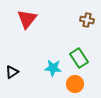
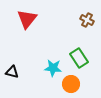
brown cross: rotated 16 degrees clockwise
black triangle: rotated 48 degrees clockwise
orange circle: moved 4 px left
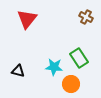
brown cross: moved 1 px left, 3 px up
cyan star: moved 1 px right, 1 px up
black triangle: moved 6 px right, 1 px up
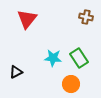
brown cross: rotated 16 degrees counterclockwise
cyan star: moved 1 px left, 9 px up
black triangle: moved 2 px left, 1 px down; rotated 40 degrees counterclockwise
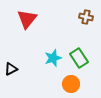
cyan star: rotated 24 degrees counterclockwise
black triangle: moved 5 px left, 3 px up
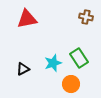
red triangle: rotated 40 degrees clockwise
cyan star: moved 5 px down
black triangle: moved 12 px right
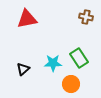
cyan star: rotated 18 degrees clockwise
black triangle: rotated 16 degrees counterclockwise
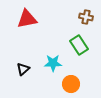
green rectangle: moved 13 px up
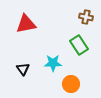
red triangle: moved 1 px left, 5 px down
black triangle: rotated 24 degrees counterclockwise
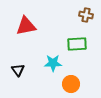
brown cross: moved 2 px up
red triangle: moved 2 px down
green rectangle: moved 2 px left, 1 px up; rotated 60 degrees counterclockwise
black triangle: moved 5 px left, 1 px down
